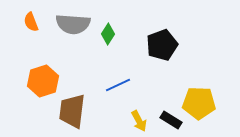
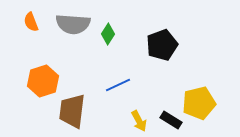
yellow pentagon: rotated 16 degrees counterclockwise
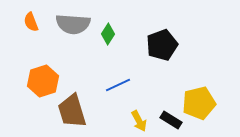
brown trapezoid: rotated 24 degrees counterclockwise
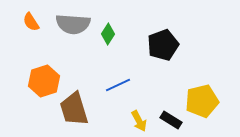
orange semicircle: rotated 12 degrees counterclockwise
black pentagon: moved 1 px right
orange hexagon: moved 1 px right
yellow pentagon: moved 3 px right, 2 px up
brown trapezoid: moved 2 px right, 2 px up
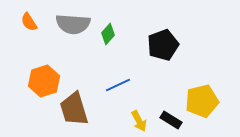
orange semicircle: moved 2 px left
green diamond: rotated 10 degrees clockwise
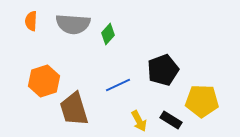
orange semicircle: moved 2 px right, 1 px up; rotated 36 degrees clockwise
black pentagon: moved 25 px down
yellow pentagon: rotated 16 degrees clockwise
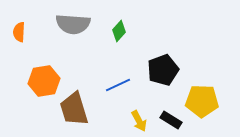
orange semicircle: moved 12 px left, 11 px down
green diamond: moved 11 px right, 3 px up
orange hexagon: rotated 8 degrees clockwise
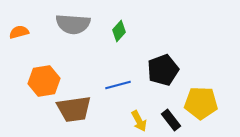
orange semicircle: rotated 72 degrees clockwise
blue line: rotated 10 degrees clockwise
yellow pentagon: moved 1 px left, 2 px down
brown trapezoid: rotated 81 degrees counterclockwise
black rectangle: rotated 20 degrees clockwise
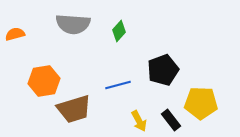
orange semicircle: moved 4 px left, 2 px down
brown trapezoid: rotated 9 degrees counterclockwise
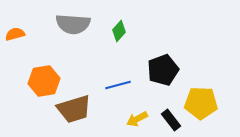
yellow arrow: moved 2 px left, 2 px up; rotated 90 degrees clockwise
